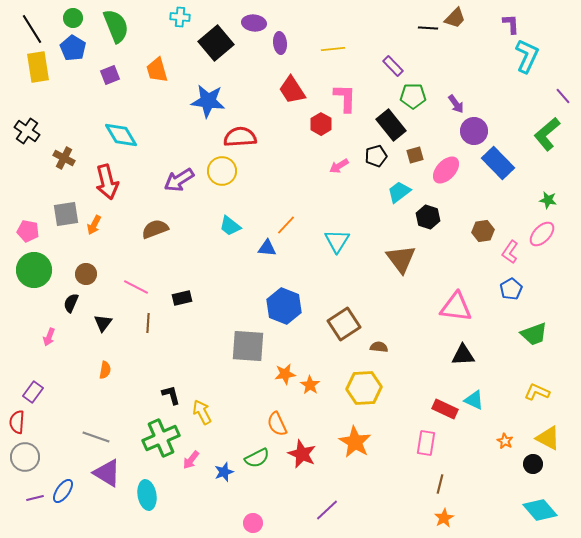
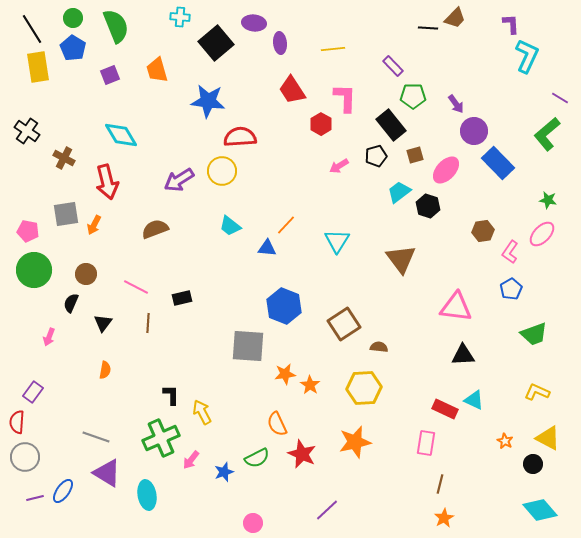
purple line at (563, 96): moved 3 px left, 2 px down; rotated 18 degrees counterclockwise
black hexagon at (428, 217): moved 11 px up
black L-shape at (171, 395): rotated 15 degrees clockwise
orange star at (355, 442): rotated 28 degrees clockwise
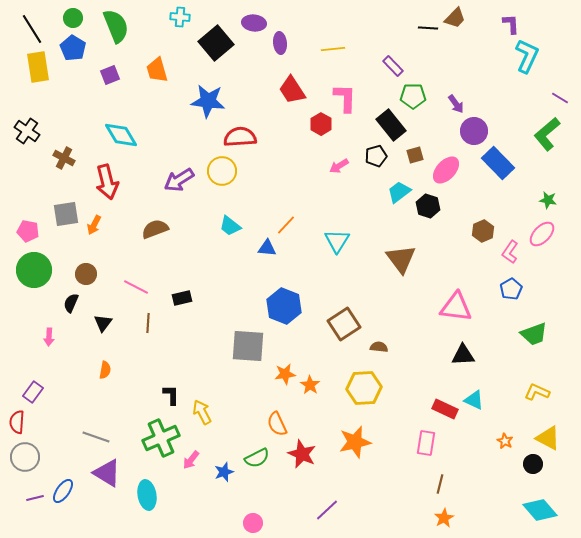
brown hexagon at (483, 231): rotated 15 degrees counterclockwise
pink arrow at (49, 337): rotated 18 degrees counterclockwise
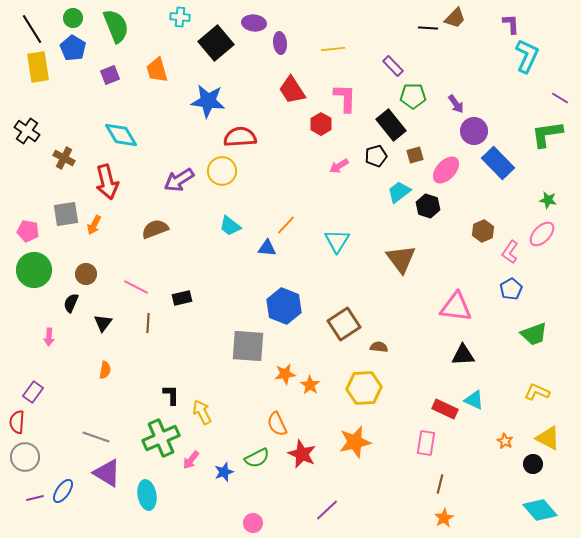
green L-shape at (547, 134): rotated 32 degrees clockwise
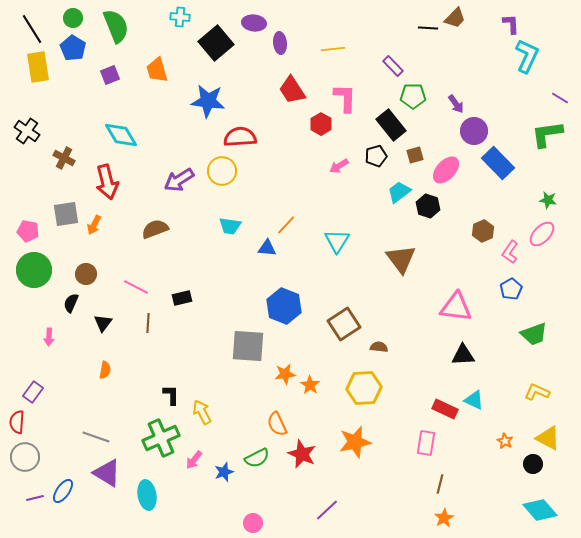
cyan trapezoid at (230, 226): rotated 30 degrees counterclockwise
pink arrow at (191, 460): moved 3 px right
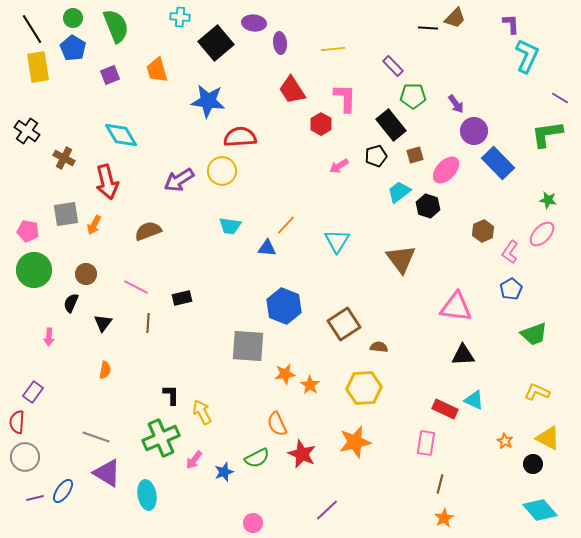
brown semicircle at (155, 229): moved 7 px left, 2 px down
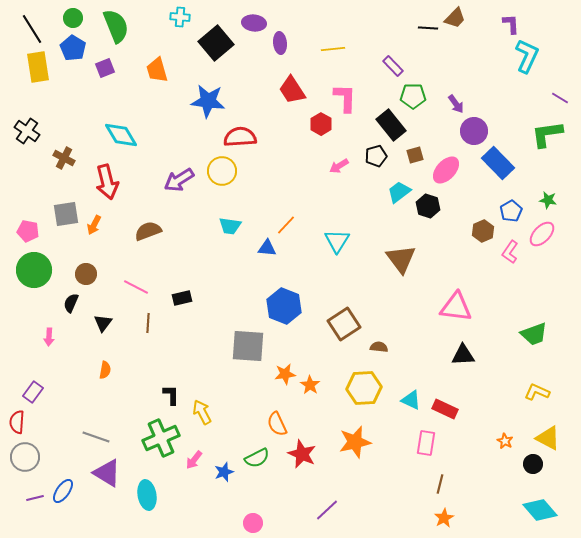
purple square at (110, 75): moved 5 px left, 7 px up
blue pentagon at (511, 289): moved 78 px up
cyan triangle at (474, 400): moved 63 px left
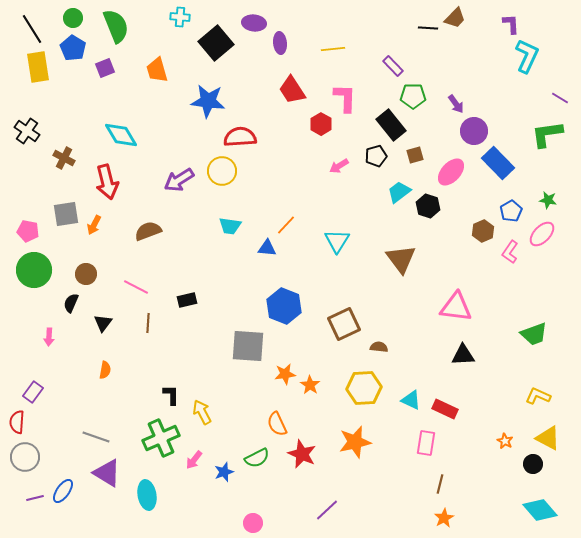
pink ellipse at (446, 170): moved 5 px right, 2 px down
black rectangle at (182, 298): moved 5 px right, 2 px down
brown square at (344, 324): rotated 8 degrees clockwise
yellow L-shape at (537, 392): moved 1 px right, 4 px down
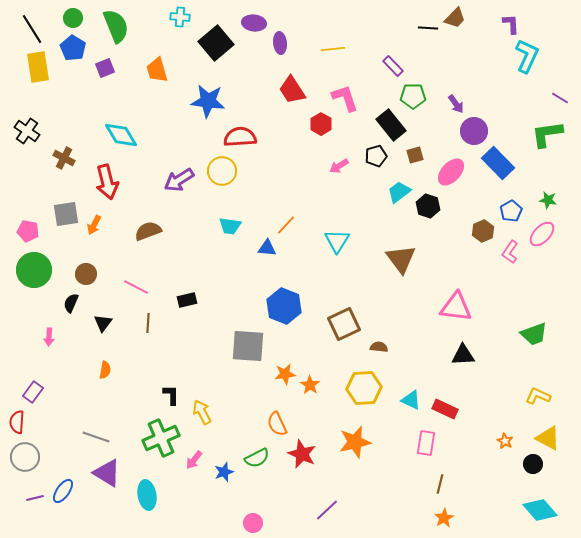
pink L-shape at (345, 98): rotated 20 degrees counterclockwise
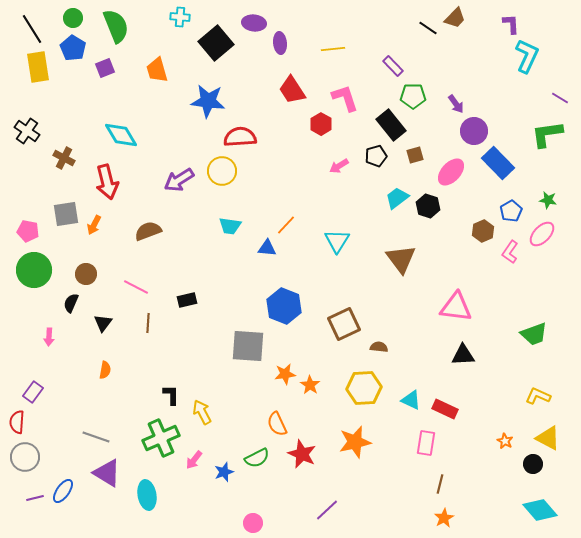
black line at (428, 28): rotated 30 degrees clockwise
cyan trapezoid at (399, 192): moved 2 px left, 6 px down
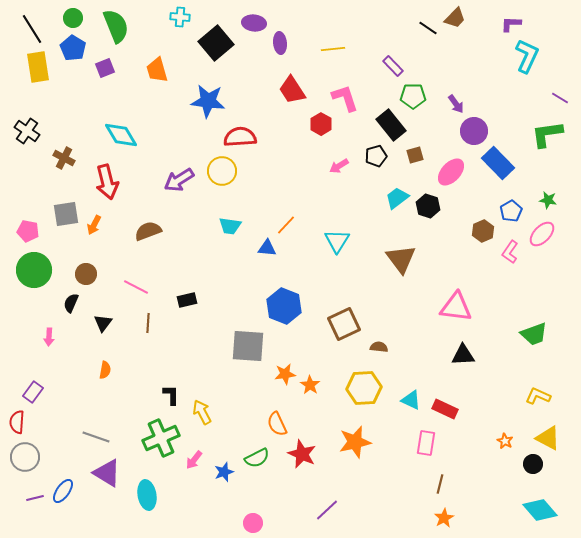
purple L-shape at (511, 24): rotated 85 degrees counterclockwise
